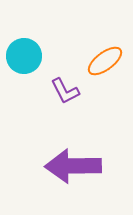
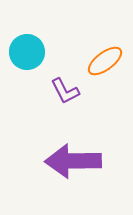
cyan circle: moved 3 px right, 4 px up
purple arrow: moved 5 px up
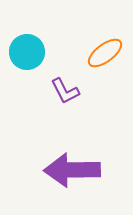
orange ellipse: moved 8 px up
purple arrow: moved 1 px left, 9 px down
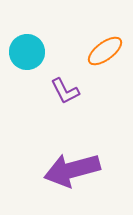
orange ellipse: moved 2 px up
purple arrow: rotated 14 degrees counterclockwise
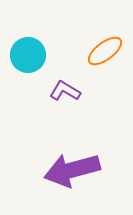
cyan circle: moved 1 px right, 3 px down
purple L-shape: rotated 148 degrees clockwise
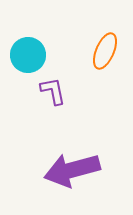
orange ellipse: rotated 30 degrees counterclockwise
purple L-shape: moved 12 px left; rotated 48 degrees clockwise
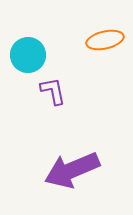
orange ellipse: moved 11 px up; rotated 54 degrees clockwise
purple arrow: rotated 8 degrees counterclockwise
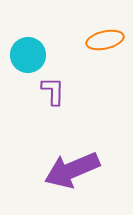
purple L-shape: rotated 12 degrees clockwise
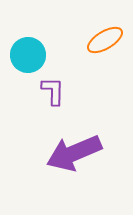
orange ellipse: rotated 18 degrees counterclockwise
purple arrow: moved 2 px right, 17 px up
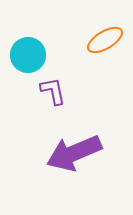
purple L-shape: rotated 12 degrees counterclockwise
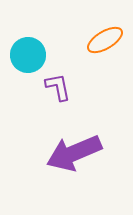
purple L-shape: moved 5 px right, 4 px up
